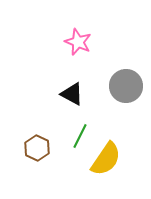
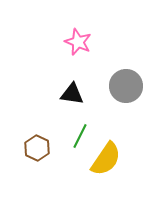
black triangle: rotated 20 degrees counterclockwise
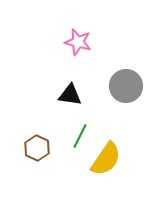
pink star: rotated 8 degrees counterclockwise
black triangle: moved 2 px left, 1 px down
